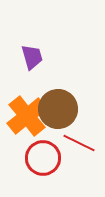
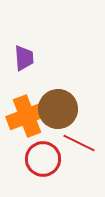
purple trapezoid: moved 8 px left, 1 px down; rotated 12 degrees clockwise
orange cross: rotated 18 degrees clockwise
red circle: moved 1 px down
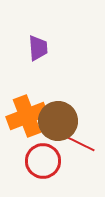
purple trapezoid: moved 14 px right, 10 px up
brown circle: moved 12 px down
red circle: moved 2 px down
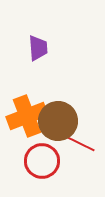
red circle: moved 1 px left
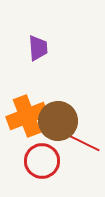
red line: moved 5 px right
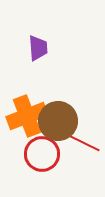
red circle: moved 7 px up
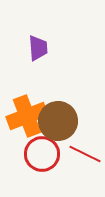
red line: moved 1 px right, 11 px down
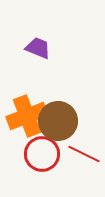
purple trapezoid: rotated 64 degrees counterclockwise
red line: moved 1 px left
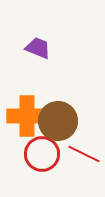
orange cross: rotated 21 degrees clockwise
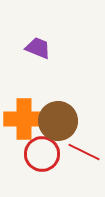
orange cross: moved 3 px left, 3 px down
red line: moved 2 px up
